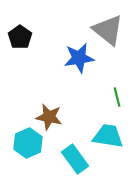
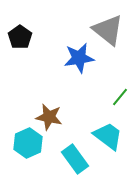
green line: moved 3 px right; rotated 54 degrees clockwise
cyan trapezoid: rotated 28 degrees clockwise
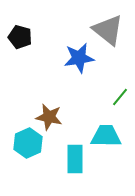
black pentagon: rotated 20 degrees counterclockwise
cyan trapezoid: moved 2 px left; rotated 36 degrees counterclockwise
cyan rectangle: rotated 36 degrees clockwise
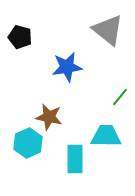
blue star: moved 12 px left, 9 px down
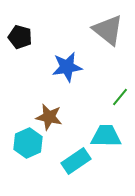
cyan rectangle: moved 1 px right, 2 px down; rotated 56 degrees clockwise
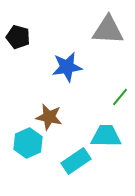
gray triangle: rotated 36 degrees counterclockwise
black pentagon: moved 2 px left
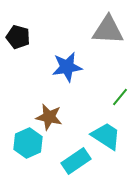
cyan trapezoid: rotated 32 degrees clockwise
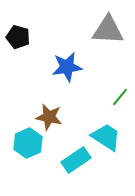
cyan trapezoid: moved 1 px down
cyan rectangle: moved 1 px up
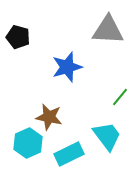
blue star: rotated 8 degrees counterclockwise
cyan trapezoid: moved 1 px right, 1 px up; rotated 20 degrees clockwise
cyan rectangle: moved 7 px left, 6 px up; rotated 8 degrees clockwise
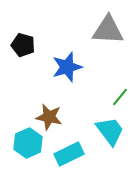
black pentagon: moved 5 px right, 8 px down
cyan trapezoid: moved 3 px right, 5 px up
